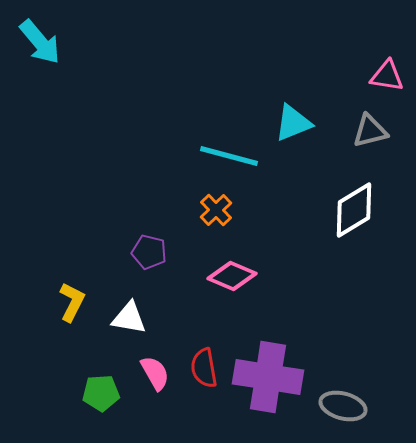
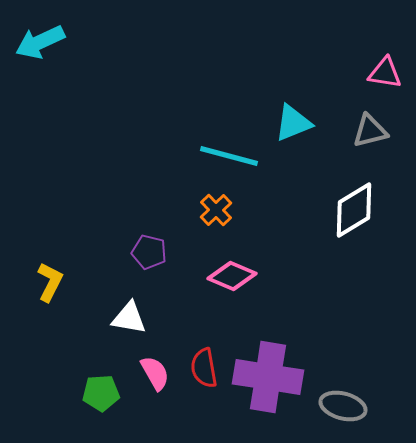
cyan arrow: rotated 105 degrees clockwise
pink triangle: moved 2 px left, 3 px up
yellow L-shape: moved 22 px left, 20 px up
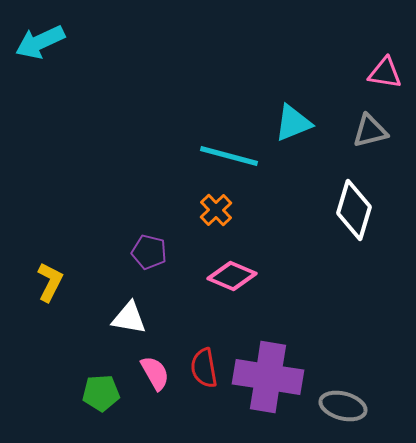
white diamond: rotated 42 degrees counterclockwise
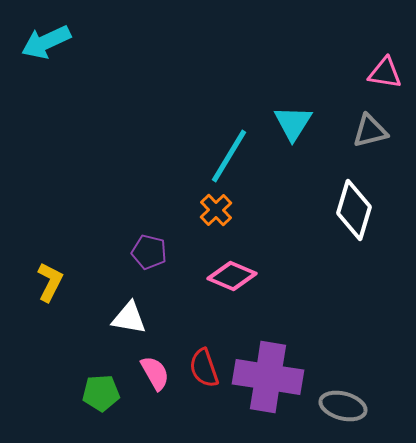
cyan arrow: moved 6 px right
cyan triangle: rotated 36 degrees counterclockwise
cyan line: rotated 74 degrees counterclockwise
red semicircle: rotated 9 degrees counterclockwise
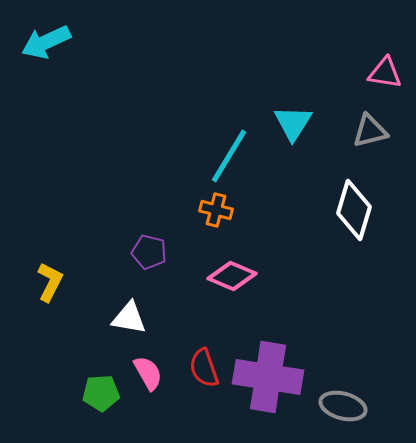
orange cross: rotated 32 degrees counterclockwise
pink semicircle: moved 7 px left
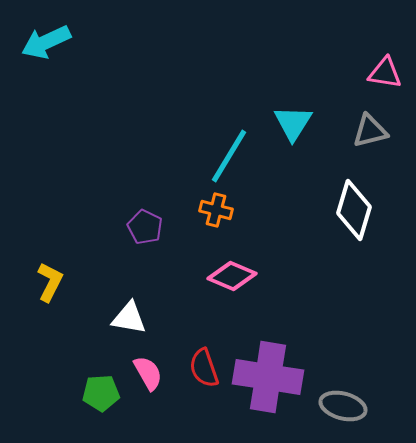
purple pentagon: moved 4 px left, 25 px up; rotated 12 degrees clockwise
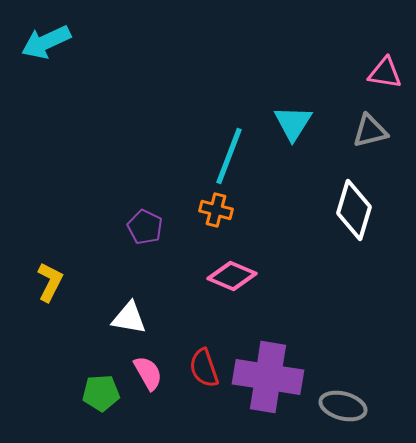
cyan line: rotated 10 degrees counterclockwise
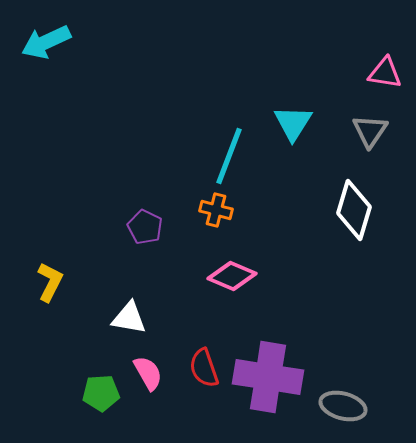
gray triangle: rotated 42 degrees counterclockwise
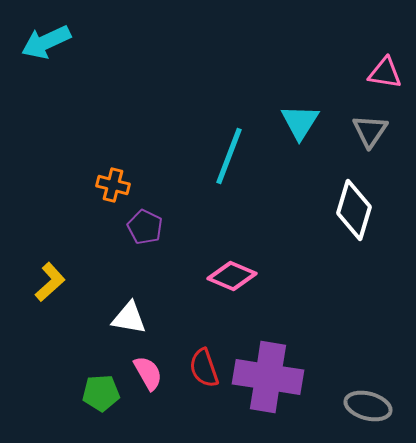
cyan triangle: moved 7 px right, 1 px up
orange cross: moved 103 px left, 25 px up
yellow L-shape: rotated 21 degrees clockwise
gray ellipse: moved 25 px right
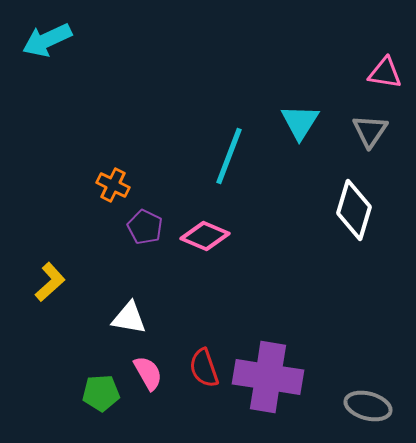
cyan arrow: moved 1 px right, 2 px up
orange cross: rotated 12 degrees clockwise
pink diamond: moved 27 px left, 40 px up
